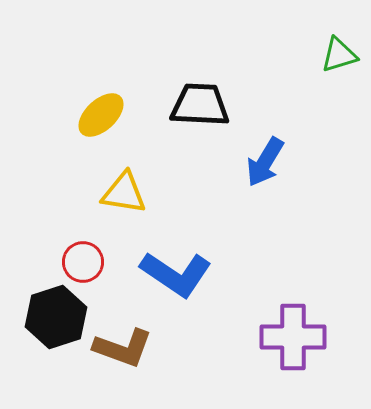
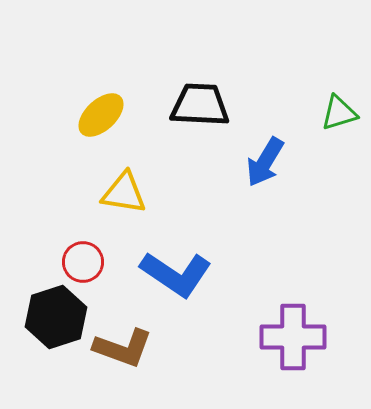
green triangle: moved 58 px down
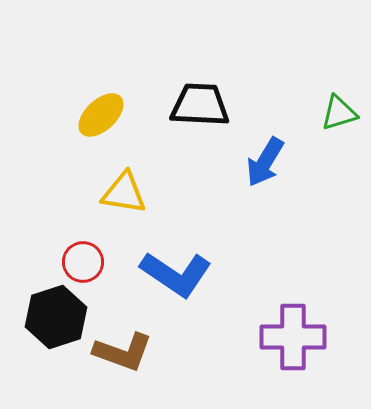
brown L-shape: moved 4 px down
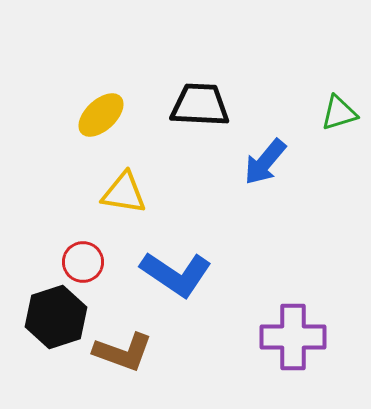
blue arrow: rotated 9 degrees clockwise
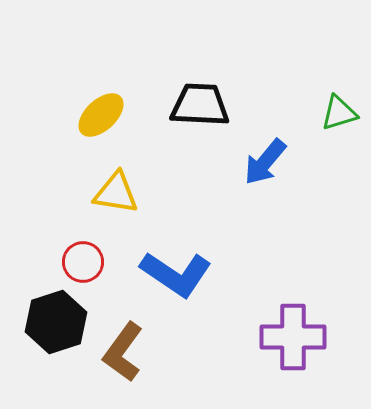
yellow triangle: moved 8 px left
black hexagon: moved 5 px down
brown L-shape: rotated 106 degrees clockwise
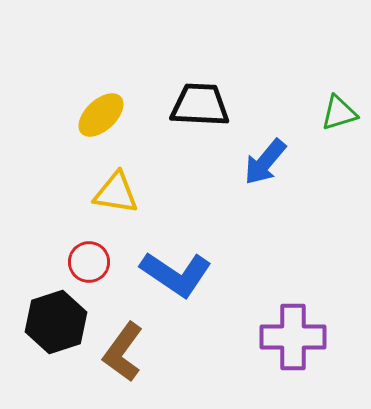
red circle: moved 6 px right
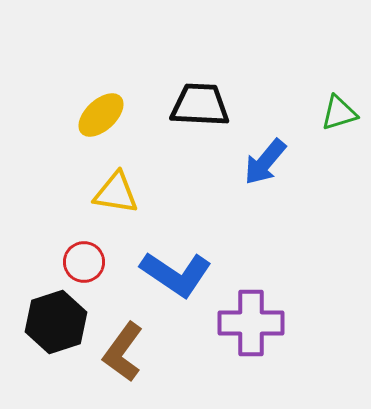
red circle: moved 5 px left
purple cross: moved 42 px left, 14 px up
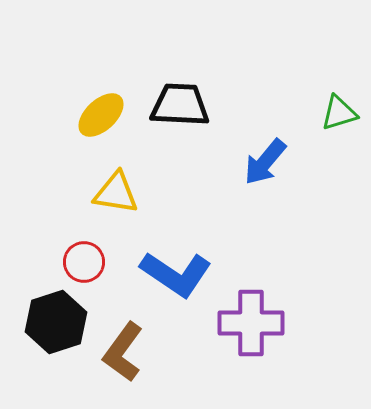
black trapezoid: moved 20 px left
